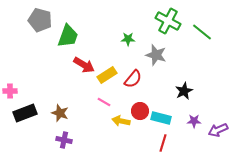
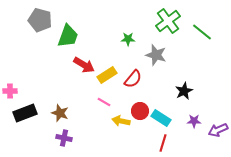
green cross: rotated 25 degrees clockwise
cyan rectangle: rotated 18 degrees clockwise
purple cross: moved 2 px up
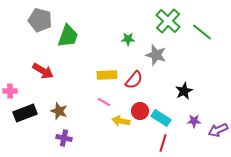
green cross: rotated 10 degrees counterclockwise
red arrow: moved 41 px left, 6 px down
yellow rectangle: rotated 30 degrees clockwise
red semicircle: moved 1 px right, 1 px down
brown star: moved 1 px left, 2 px up
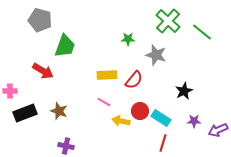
green trapezoid: moved 3 px left, 10 px down
purple cross: moved 2 px right, 8 px down
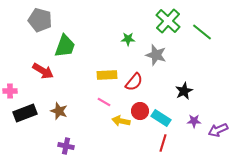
red semicircle: moved 2 px down
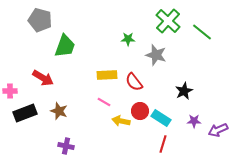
red arrow: moved 7 px down
red semicircle: rotated 102 degrees clockwise
red line: moved 1 px down
